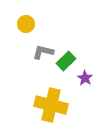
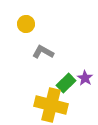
gray L-shape: rotated 15 degrees clockwise
green rectangle: moved 22 px down
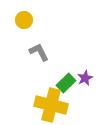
yellow circle: moved 2 px left, 4 px up
gray L-shape: moved 4 px left; rotated 35 degrees clockwise
purple star: rotated 14 degrees clockwise
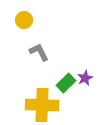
yellow cross: moved 9 px left; rotated 12 degrees counterclockwise
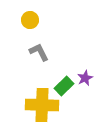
yellow circle: moved 6 px right
green rectangle: moved 2 px left, 3 px down
